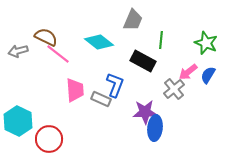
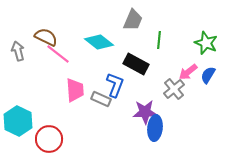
green line: moved 2 px left
gray arrow: rotated 90 degrees clockwise
black rectangle: moved 7 px left, 3 px down
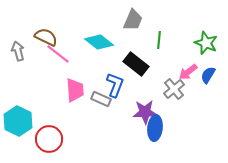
black rectangle: rotated 10 degrees clockwise
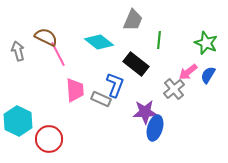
pink line: rotated 25 degrees clockwise
blue ellipse: rotated 10 degrees clockwise
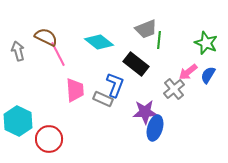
gray trapezoid: moved 13 px right, 9 px down; rotated 45 degrees clockwise
gray rectangle: moved 2 px right
